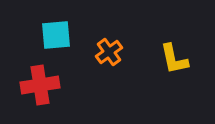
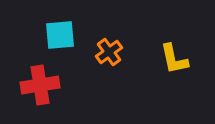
cyan square: moved 4 px right
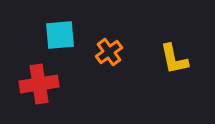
red cross: moved 1 px left, 1 px up
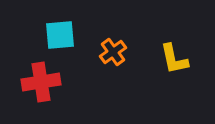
orange cross: moved 4 px right
red cross: moved 2 px right, 2 px up
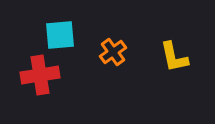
yellow L-shape: moved 2 px up
red cross: moved 1 px left, 7 px up
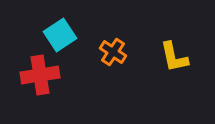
cyan square: rotated 28 degrees counterclockwise
orange cross: rotated 20 degrees counterclockwise
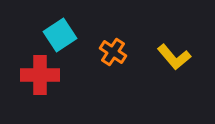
yellow L-shape: rotated 28 degrees counterclockwise
red cross: rotated 9 degrees clockwise
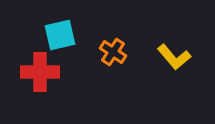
cyan square: rotated 20 degrees clockwise
red cross: moved 3 px up
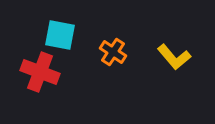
cyan square: rotated 24 degrees clockwise
red cross: rotated 21 degrees clockwise
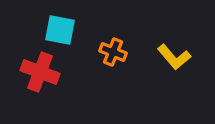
cyan square: moved 5 px up
orange cross: rotated 12 degrees counterclockwise
